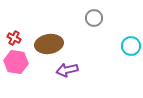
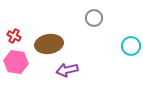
red cross: moved 2 px up
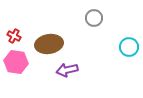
cyan circle: moved 2 px left, 1 px down
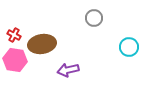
red cross: moved 1 px up
brown ellipse: moved 7 px left
pink hexagon: moved 1 px left, 2 px up
purple arrow: moved 1 px right
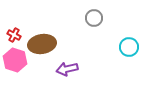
pink hexagon: rotated 10 degrees clockwise
purple arrow: moved 1 px left, 1 px up
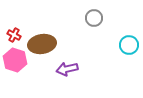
cyan circle: moved 2 px up
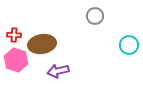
gray circle: moved 1 px right, 2 px up
red cross: rotated 24 degrees counterclockwise
pink hexagon: moved 1 px right
purple arrow: moved 9 px left, 2 px down
